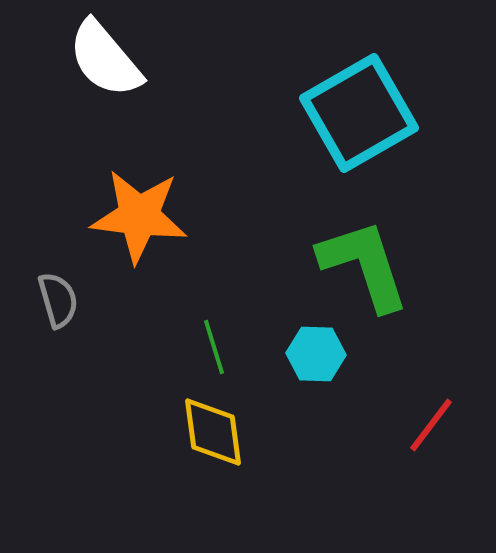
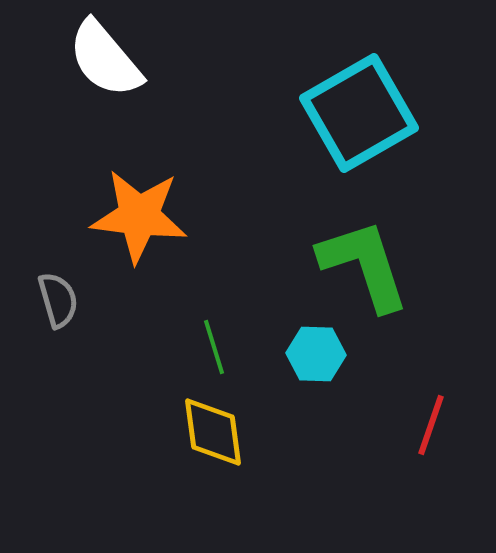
red line: rotated 18 degrees counterclockwise
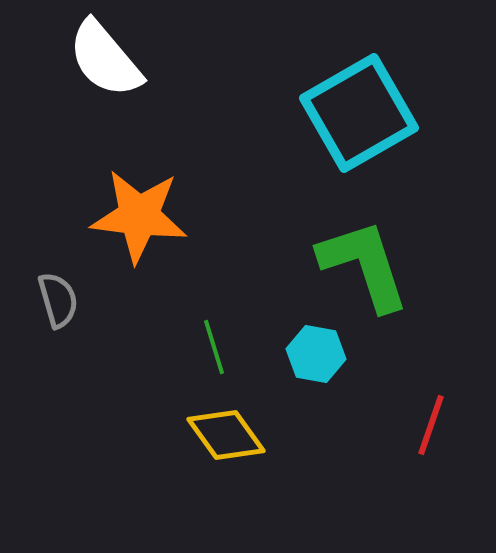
cyan hexagon: rotated 8 degrees clockwise
yellow diamond: moved 13 px right, 3 px down; rotated 28 degrees counterclockwise
